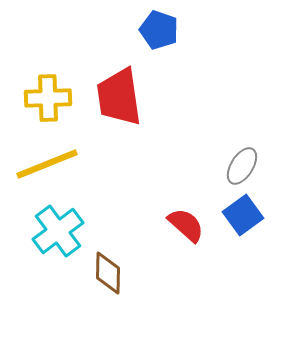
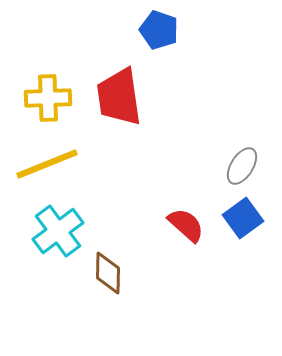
blue square: moved 3 px down
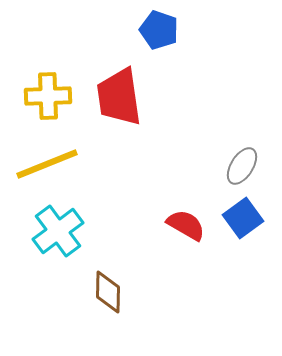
yellow cross: moved 2 px up
red semicircle: rotated 12 degrees counterclockwise
brown diamond: moved 19 px down
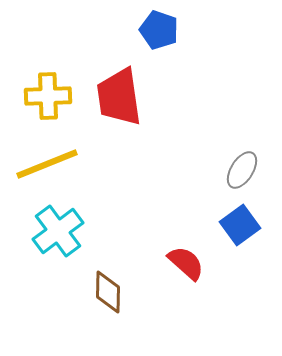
gray ellipse: moved 4 px down
blue square: moved 3 px left, 7 px down
red semicircle: moved 38 px down; rotated 12 degrees clockwise
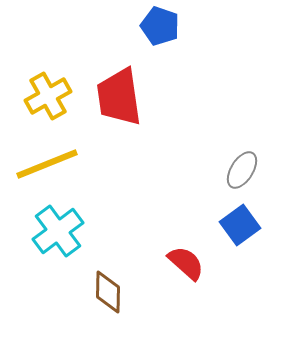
blue pentagon: moved 1 px right, 4 px up
yellow cross: rotated 27 degrees counterclockwise
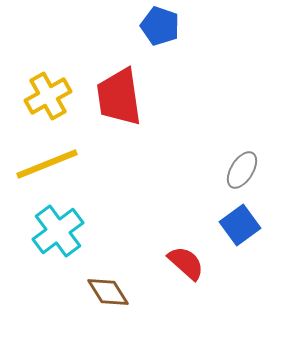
brown diamond: rotated 33 degrees counterclockwise
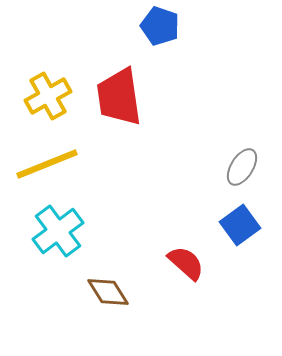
gray ellipse: moved 3 px up
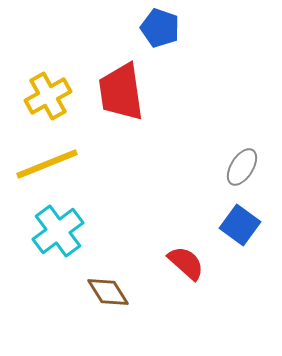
blue pentagon: moved 2 px down
red trapezoid: moved 2 px right, 5 px up
blue square: rotated 18 degrees counterclockwise
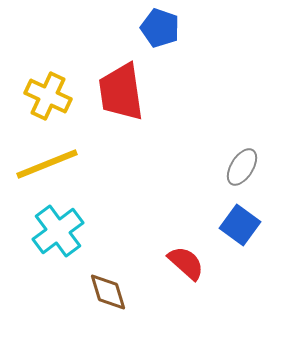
yellow cross: rotated 36 degrees counterclockwise
brown diamond: rotated 15 degrees clockwise
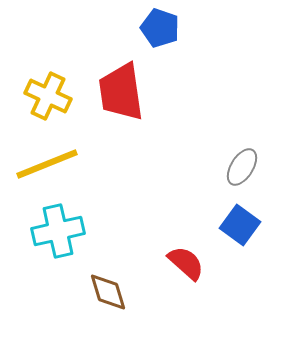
cyan cross: rotated 24 degrees clockwise
